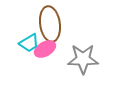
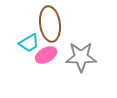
pink ellipse: moved 1 px right, 6 px down
gray star: moved 2 px left, 2 px up
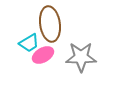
pink ellipse: moved 3 px left
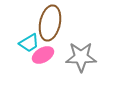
brown ellipse: moved 1 px up; rotated 20 degrees clockwise
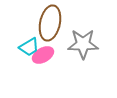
cyan trapezoid: moved 4 px down
gray star: moved 2 px right, 13 px up
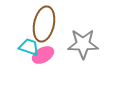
brown ellipse: moved 6 px left, 1 px down
cyan trapezoid: rotated 130 degrees counterclockwise
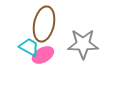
cyan trapezoid: rotated 10 degrees clockwise
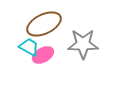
brown ellipse: rotated 52 degrees clockwise
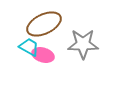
pink ellipse: rotated 45 degrees clockwise
